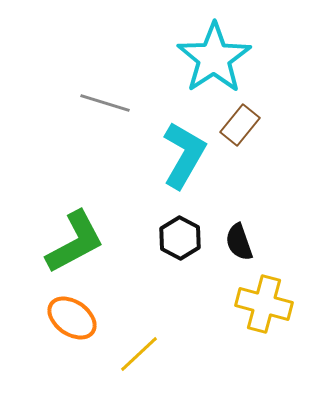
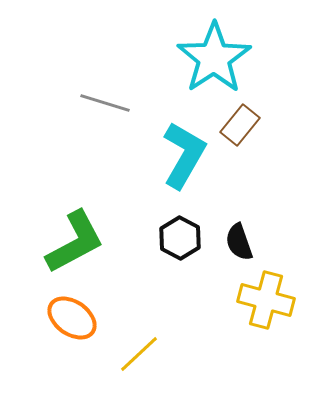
yellow cross: moved 2 px right, 4 px up
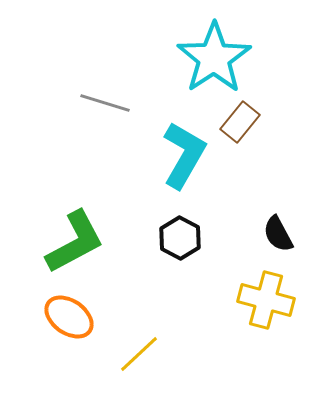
brown rectangle: moved 3 px up
black semicircle: moved 39 px right, 8 px up; rotated 9 degrees counterclockwise
orange ellipse: moved 3 px left, 1 px up
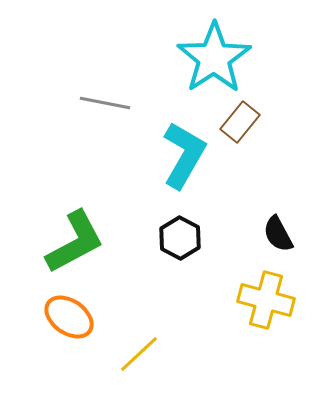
gray line: rotated 6 degrees counterclockwise
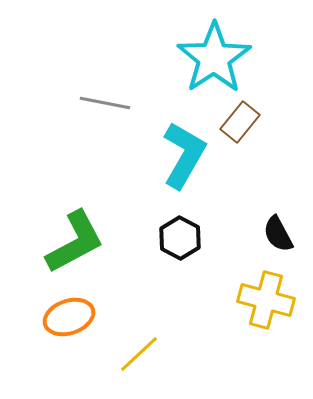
orange ellipse: rotated 54 degrees counterclockwise
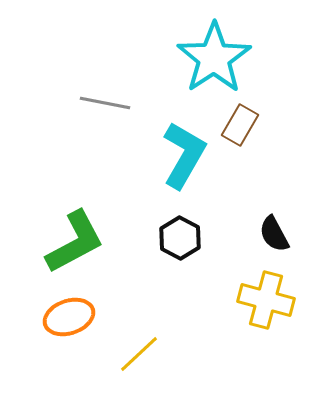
brown rectangle: moved 3 px down; rotated 9 degrees counterclockwise
black semicircle: moved 4 px left
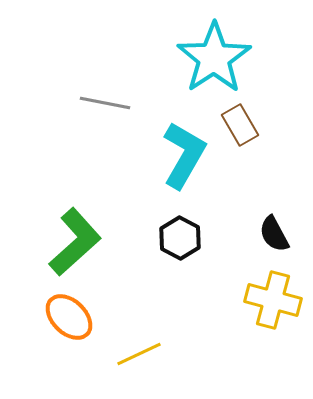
brown rectangle: rotated 60 degrees counterclockwise
green L-shape: rotated 14 degrees counterclockwise
yellow cross: moved 7 px right
orange ellipse: rotated 63 degrees clockwise
yellow line: rotated 18 degrees clockwise
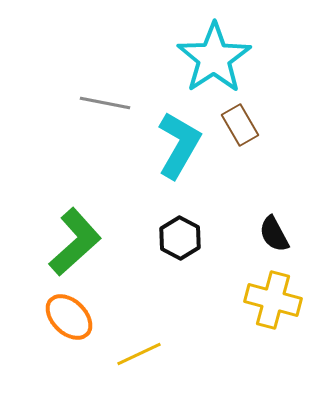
cyan L-shape: moved 5 px left, 10 px up
